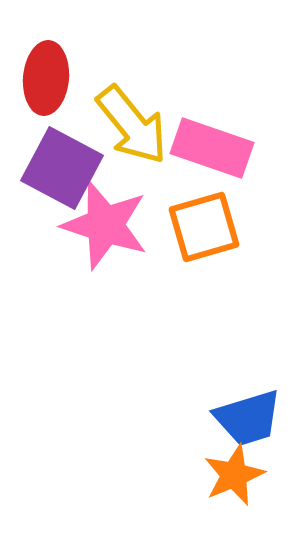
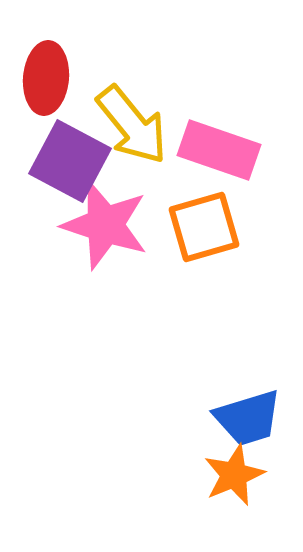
pink rectangle: moved 7 px right, 2 px down
purple square: moved 8 px right, 7 px up
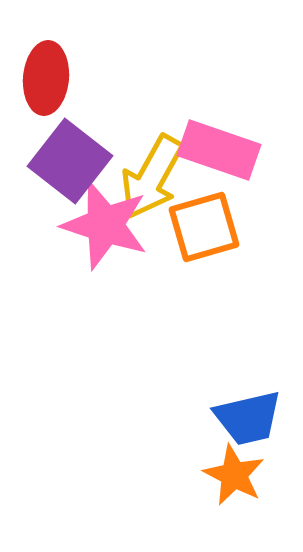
yellow arrow: moved 20 px right, 52 px down; rotated 68 degrees clockwise
purple square: rotated 10 degrees clockwise
blue trapezoid: rotated 4 degrees clockwise
orange star: rotated 22 degrees counterclockwise
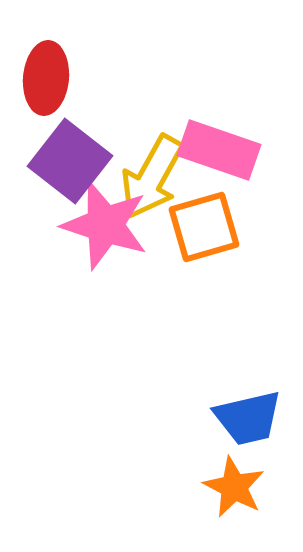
orange star: moved 12 px down
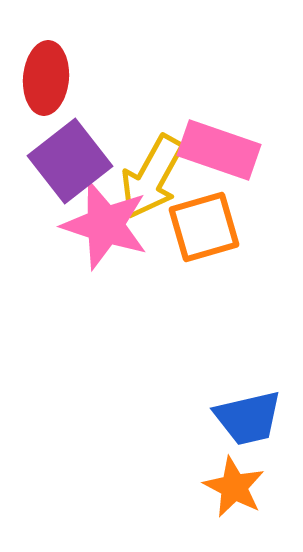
purple square: rotated 14 degrees clockwise
